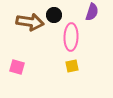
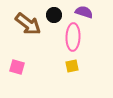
purple semicircle: moved 8 px left; rotated 90 degrees counterclockwise
brown arrow: moved 2 px left, 2 px down; rotated 28 degrees clockwise
pink ellipse: moved 2 px right
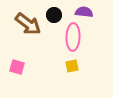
purple semicircle: rotated 12 degrees counterclockwise
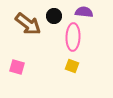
black circle: moved 1 px down
yellow square: rotated 32 degrees clockwise
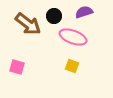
purple semicircle: rotated 24 degrees counterclockwise
pink ellipse: rotated 72 degrees counterclockwise
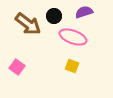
pink square: rotated 21 degrees clockwise
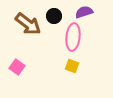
pink ellipse: rotated 76 degrees clockwise
